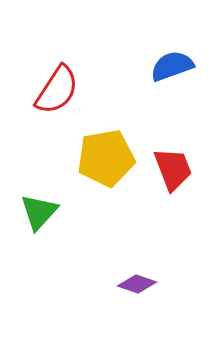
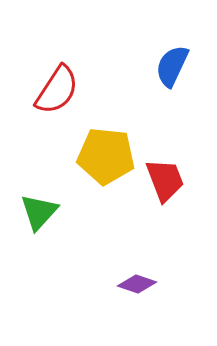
blue semicircle: rotated 45 degrees counterclockwise
yellow pentagon: moved 2 px up; rotated 16 degrees clockwise
red trapezoid: moved 8 px left, 11 px down
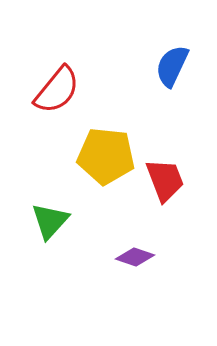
red semicircle: rotated 6 degrees clockwise
green triangle: moved 11 px right, 9 px down
purple diamond: moved 2 px left, 27 px up
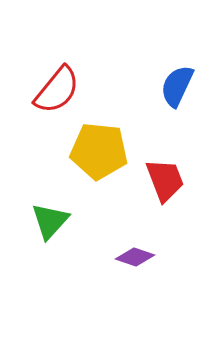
blue semicircle: moved 5 px right, 20 px down
yellow pentagon: moved 7 px left, 5 px up
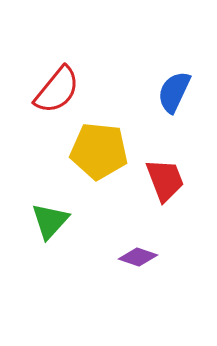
blue semicircle: moved 3 px left, 6 px down
purple diamond: moved 3 px right
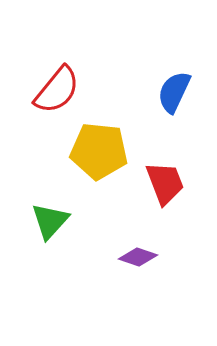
red trapezoid: moved 3 px down
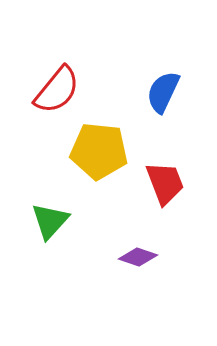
blue semicircle: moved 11 px left
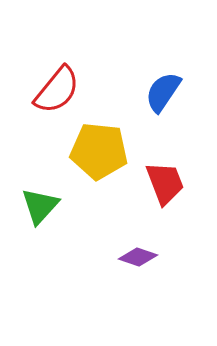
blue semicircle: rotated 9 degrees clockwise
green triangle: moved 10 px left, 15 px up
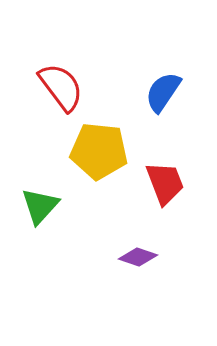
red semicircle: moved 4 px right, 3 px up; rotated 76 degrees counterclockwise
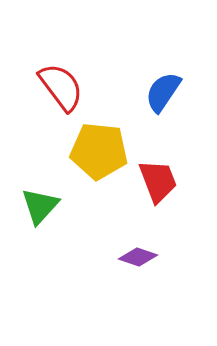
red trapezoid: moved 7 px left, 2 px up
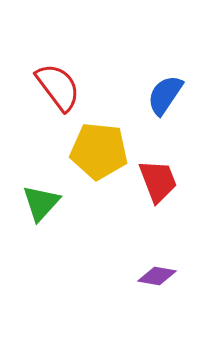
red semicircle: moved 3 px left
blue semicircle: moved 2 px right, 3 px down
green triangle: moved 1 px right, 3 px up
purple diamond: moved 19 px right, 19 px down; rotated 9 degrees counterclockwise
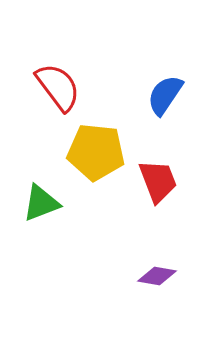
yellow pentagon: moved 3 px left, 1 px down
green triangle: rotated 27 degrees clockwise
